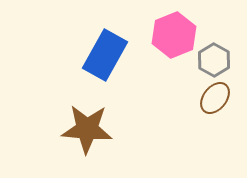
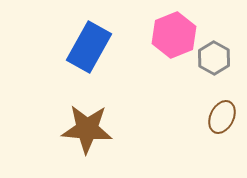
blue rectangle: moved 16 px left, 8 px up
gray hexagon: moved 2 px up
brown ellipse: moved 7 px right, 19 px down; rotated 12 degrees counterclockwise
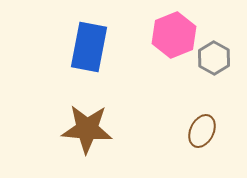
blue rectangle: rotated 18 degrees counterclockwise
brown ellipse: moved 20 px left, 14 px down
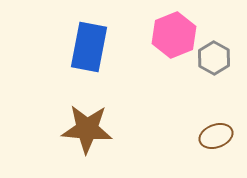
brown ellipse: moved 14 px right, 5 px down; rotated 44 degrees clockwise
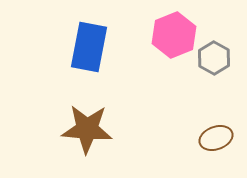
brown ellipse: moved 2 px down
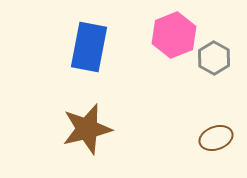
brown star: rotated 18 degrees counterclockwise
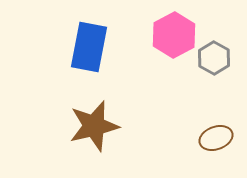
pink hexagon: rotated 6 degrees counterclockwise
brown star: moved 7 px right, 3 px up
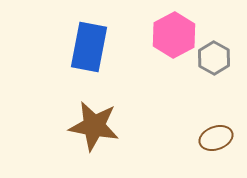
brown star: rotated 24 degrees clockwise
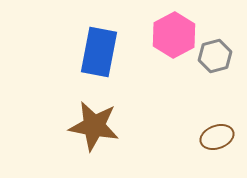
blue rectangle: moved 10 px right, 5 px down
gray hexagon: moved 1 px right, 2 px up; rotated 16 degrees clockwise
brown ellipse: moved 1 px right, 1 px up
